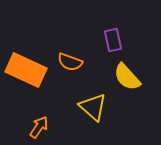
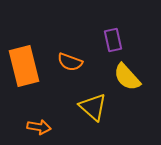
orange rectangle: moved 2 px left, 4 px up; rotated 51 degrees clockwise
orange arrow: rotated 65 degrees clockwise
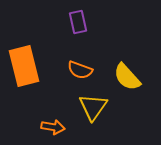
purple rectangle: moved 35 px left, 18 px up
orange semicircle: moved 10 px right, 8 px down
yellow triangle: rotated 24 degrees clockwise
orange arrow: moved 14 px right
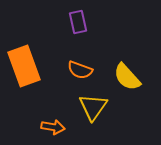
orange rectangle: rotated 6 degrees counterclockwise
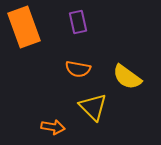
orange rectangle: moved 39 px up
orange semicircle: moved 2 px left, 1 px up; rotated 10 degrees counterclockwise
yellow semicircle: rotated 12 degrees counterclockwise
yellow triangle: rotated 20 degrees counterclockwise
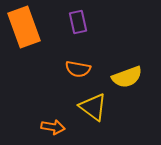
yellow semicircle: rotated 56 degrees counterclockwise
yellow triangle: rotated 8 degrees counterclockwise
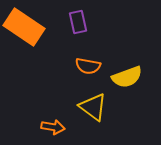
orange rectangle: rotated 36 degrees counterclockwise
orange semicircle: moved 10 px right, 3 px up
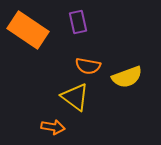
orange rectangle: moved 4 px right, 3 px down
yellow triangle: moved 18 px left, 10 px up
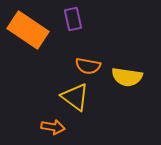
purple rectangle: moved 5 px left, 3 px up
yellow semicircle: rotated 28 degrees clockwise
